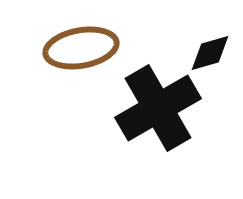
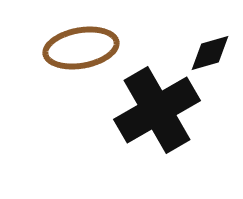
black cross: moved 1 px left, 2 px down
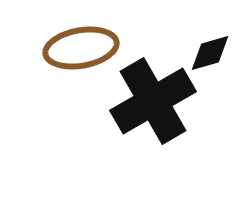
black cross: moved 4 px left, 9 px up
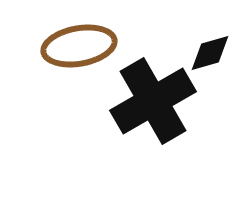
brown ellipse: moved 2 px left, 2 px up
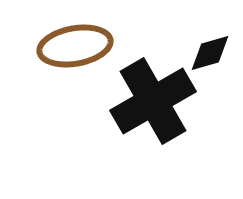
brown ellipse: moved 4 px left
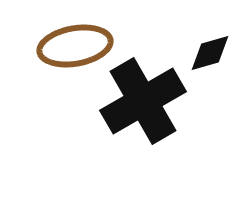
black cross: moved 10 px left
